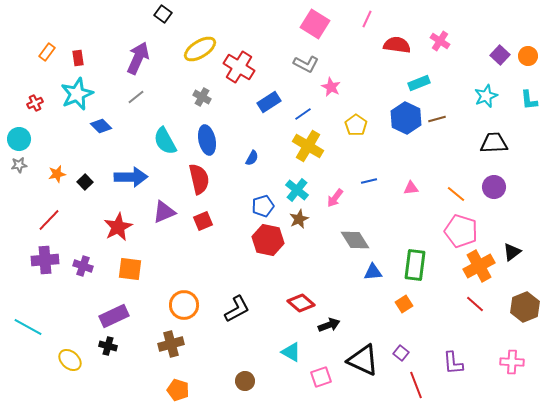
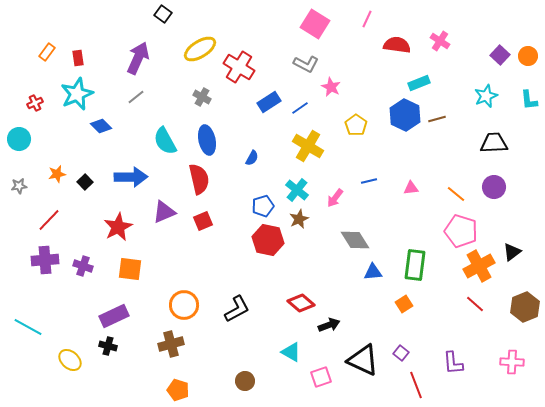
blue line at (303, 114): moved 3 px left, 6 px up
blue hexagon at (406, 118): moved 1 px left, 3 px up
gray star at (19, 165): moved 21 px down
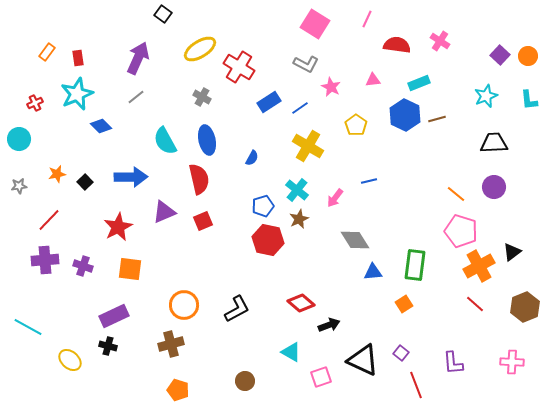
pink triangle at (411, 188): moved 38 px left, 108 px up
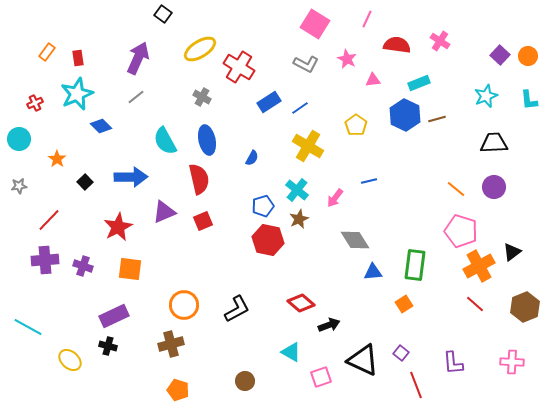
pink star at (331, 87): moved 16 px right, 28 px up
orange star at (57, 174): moved 15 px up; rotated 24 degrees counterclockwise
orange line at (456, 194): moved 5 px up
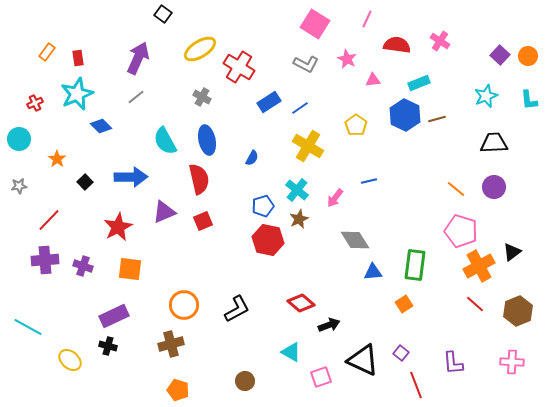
brown hexagon at (525, 307): moved 7 px left, 4 px down
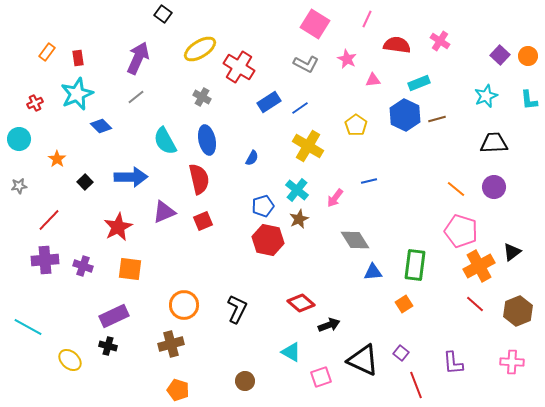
black L-shape at (237, 309): rotated 36 degrees counterclockwise
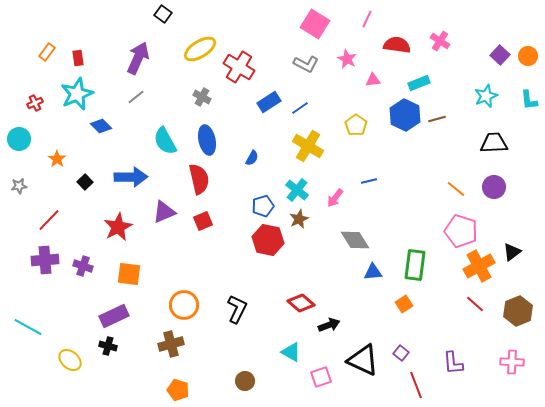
orange square at (130, 269): moved 1 px left, 5 px down
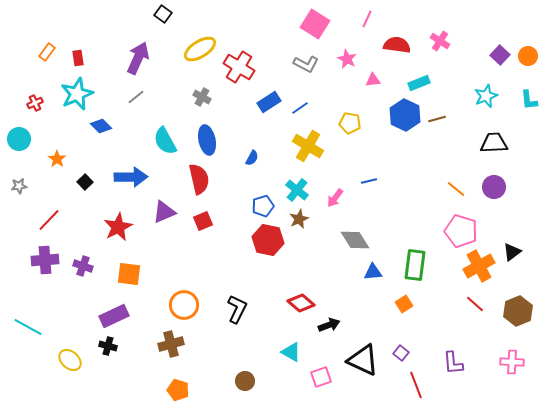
yellow pentagon at (356, 125): moved 6 px left, 2 px up; rotated 25 degrees counterclockwise
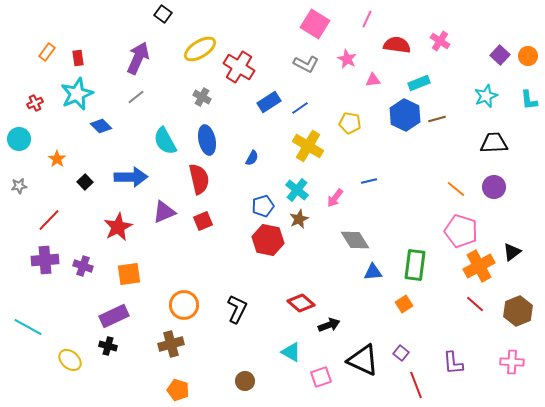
orange square at (129, 274): rotated 15 degrees counterclockwise
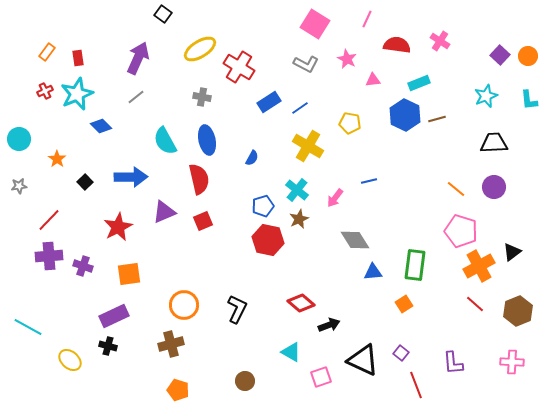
gray cross at (202, 97): rotated 18 degrees counterclockwise
red cross at (35, 103): moved 10 px right, 12 px up
purple cross at (45, 260): moved 4 px right, 4 px up
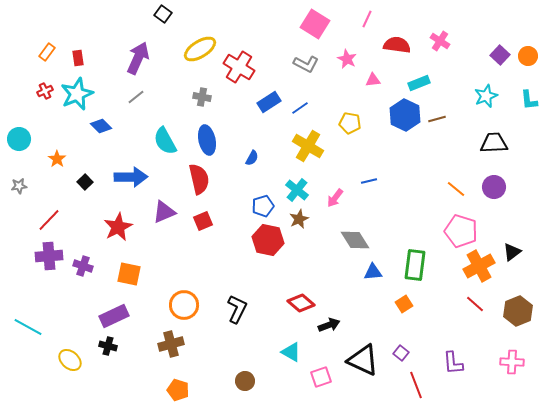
orange square at (129, 274): rotated 20 degrees clockwise
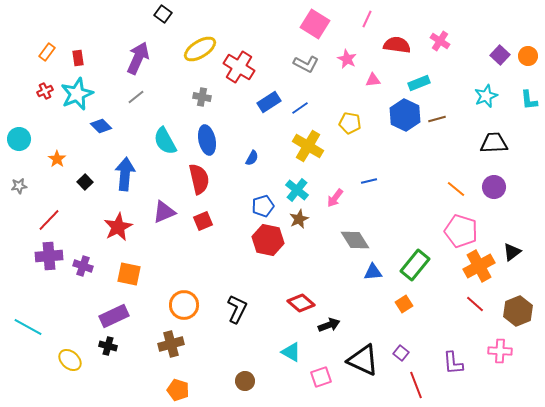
blue arrow at (131, 177): moved 6 px left, 3 px up; rotated 84 degrees counterclockwise
green rectangle at (415, 265): rotated 32 degrees clockwise
pink cross at (512, 362): moved 12 px left, 11 px up
